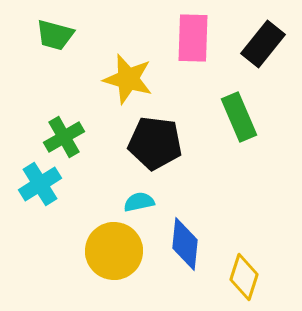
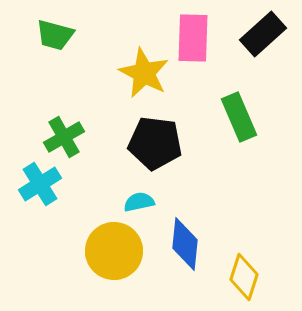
black rectangle: moved 10 px up; rotated 9 degrees clockwise
yellow star: moved 16 px right, 6 px up; rotated 12 degrees clockwise
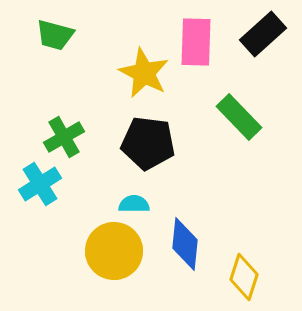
pink rectangle: moved 3 px right, 4 px down
green rectangle: rotated 21 degrees counterclockwise
black pentagon: moved 7 px left
cyan semicircle: moved 5 px left, 2 px down; rotated 12 degrees clockwise
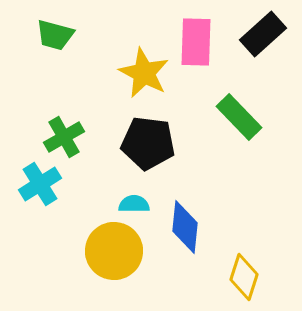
blue diamond: moved 17 px up
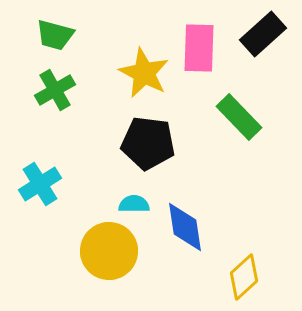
pink rectangle: moved 3 px right, 6 px down
green cross: moved 9 px left, 47 px up
blue diamond: rotated 14 degrees counterclockwise
yellow circle: moved 5 px left
yellow diamond: rotated 30 degrees clockwise
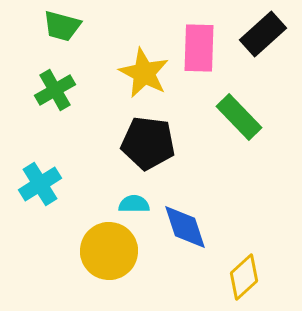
green trapezoid: moved 7 px right, 9 px up
blue diamond: rotated 10 degrees counterclockwise
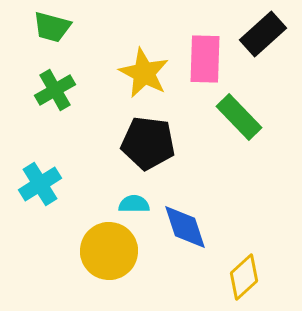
green trapezoid: moved 10 px left, 1 px down
pink rectangle: moved 6 px right, 11 px down
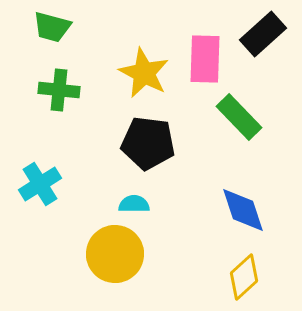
green cross: moved 4 px right; rotated 36 degrees clockwise
blue diamond: moved 58 px right, 17 px up
yellow circle: moved 6 px right, 3 px down
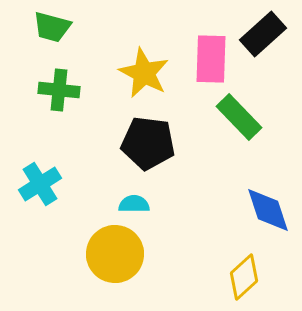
pink rectangle: moved 6 px right
blue diamond: moved 25 px right
